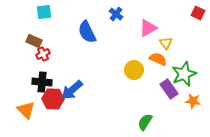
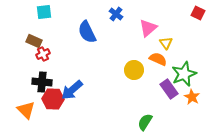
pink triangle: rotated 12 degrees counterclockwise
orange star: moved 1 px left, 4 px up; rotated 21 degrees clockwise
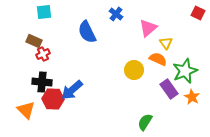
green star: moved 1 px right, 3 px up
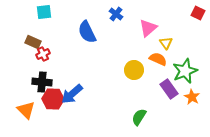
brown rectangle: moved 1 px left, 1 px down
blue arrow: moved 4 px down
green semicircle: moved 6 px left, 5 px up
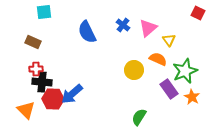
blue cross: moved 7 px right, 11 px down
yellow triangle: moved 3 px right, 3 px up
red cross: moved 7 px left, 15 px down; rotated 24 degrees clockwise
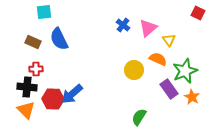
blue semicircle: moved 28 px left, 7 px down
black cross: moved 15 px left, 5 px down
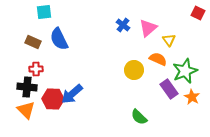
green semicircle: rotated 78 degrees counterclockwise
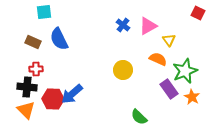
pink triangle: moved 2 px up; rotated 12 degrees clockwise
yellow circle: moved 11 px left
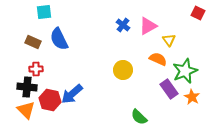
red hexagon: moved 3 px left, 1 px down; rotated 10 degrees clockwise
